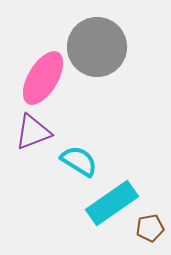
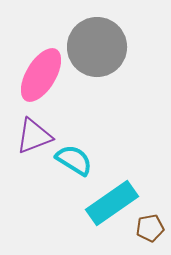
pink ellipse: moved 2 px left, 3 px up
purple triangle: moved 1 px right, 4 px down
cyan semicircle: moved 5 px left, 1 px up
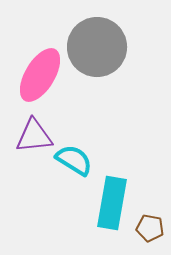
pink ellipse: moved 1 px left
purple triangle: rotated 15 degrees clockwise
cyan rectangle: rotated 45 degrees counterclockwise
brown pentagon: rotated 20 degrees clockwise
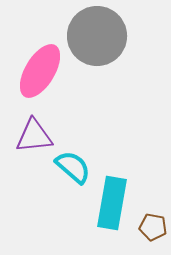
gray circle: moved 11 px up
pink ellipse: moved 4 px up
cyan semicircle: moved 1 px left, 7 px down; rotated 9 degrees clockwise
brown pentagon: moved 3 px right, 1 px up
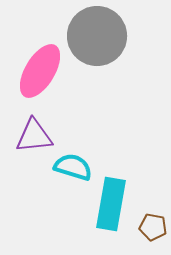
cyan semicircle: rotated 24 degrees counterclockwise
cyan rectangle: moved 1 px left, 1 px down
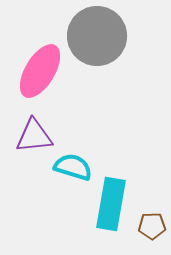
brown pentagon: moved 1 px left, 1 px up; rotated 12 degrees counterclockwise
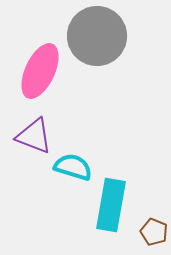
pink ellipse: rotated 6 degrees counterclockwise
purple triangle: rotated 27 degrees clockwise
cyan rectangle: moved 1 px down
brown pentagon: moved 2 px right, 6 px down; rotated 24 degrees clockwise
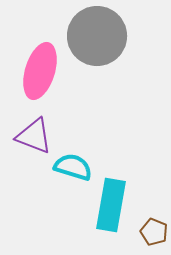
pink ellipse: rotated 8 degrees counterclockwise
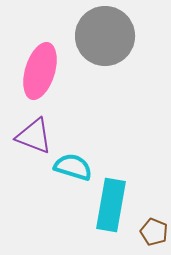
gray circle: moved 8 px right
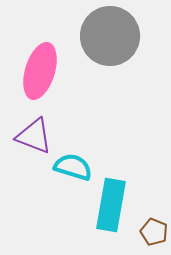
gray circle: moved 5 px right
